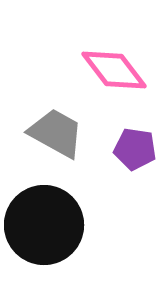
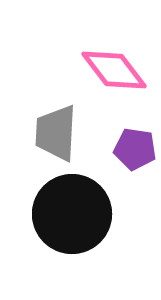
gray trapezoid: rotated 116 degrees counterclockwise
black circle: moved 28 px right, 11 px up
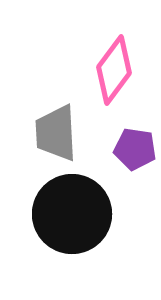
pink diamond: rotated 74 degrees clockwise
gray trapezoid: rotated 6 degrees counterclockwise
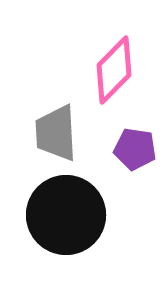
pink diamond: rotated 8 degrees clockwise
black circle: moved 6 px left, 1 px down
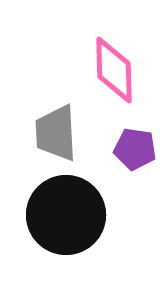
pink diamond: rotated 46 degrees counterclockwise
